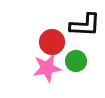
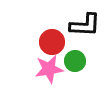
green circle: moved 1 px left
pink star: moved 2 px right, 1 px down
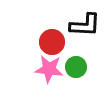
green circle: moved 1 px right, 6 px down
pink star: rotated 16 degrees clockwise
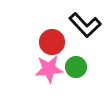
black L-shape: rotated 44 degrees clockwise
pink star: rotated 12 degrees counterclockwise
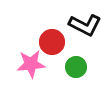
black L-shape: rotated 20 degrees counterclockwise
pink star: moved 18 px left, 5 px up
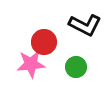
red circle: moved 8 px left
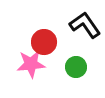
black L-shape: rotated 152 degrees counterclockwise
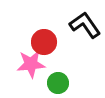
green circle: moved 18 px left, 16 px down
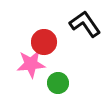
black L-shape: moved 1 px up
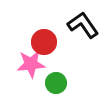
black L-shape: moved 2 px left, 1 px down
green circle: moved 2 px left
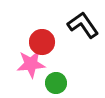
red circle: moved 2 px left
